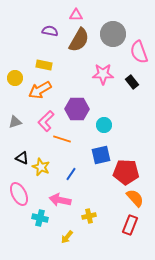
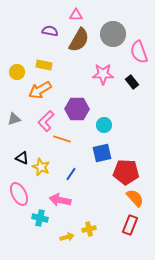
yellow circle: moved 2 px right, 6 px up
gray triangle: moved 1 px left, 3 px up
blue square: moved 1 px right, 2 px up
yellow cross: moved 13 px down
yellow arrow: rotated 144 degrees counterclockwise
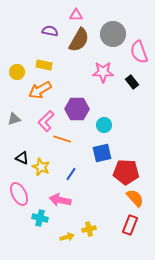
pink star: moved 2 px up
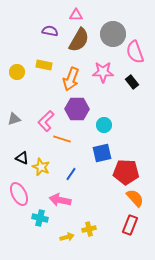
pink semicircle: moved 4 px left
orange arrow: moved 31 px right, 11 px up; rotated 40 degrees counterclockwise
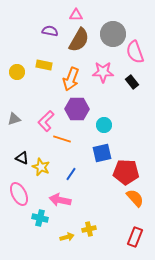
red rectangle: moved 5 px right, 12 px down
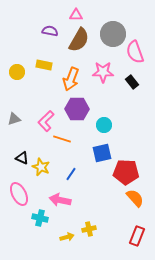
red rectangle: moved 2 px right, 1 px up
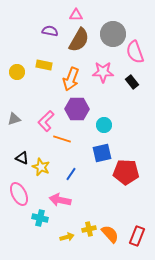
orange semicircle: moved 25 px left, 36 px down
